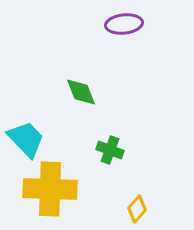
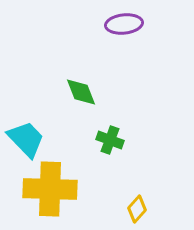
green cross: moved 10 px up
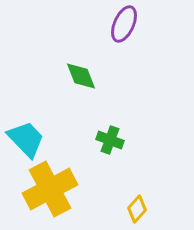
purple ellipse: rotated 60 degrees counterclockwise
green diamond: moved 16 px up
yellow cross: rotated 30 degrees counterclockwise
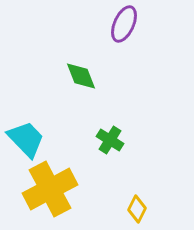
green cross: rotated 12 degrees clockwise
yellow diamond: rotated 16 degrees counterclockwise
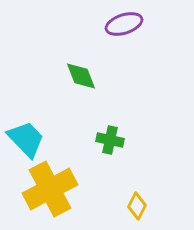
purple ellipse: rotated 48 degrees clockwise
green cross: rotated 20 degrees counterclockwise
yellow diamond: moved 3 px up
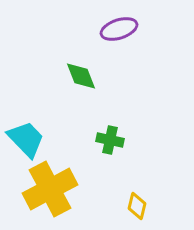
purple ellipse: moved 5 px left, 5 px down
yellow diamond: rotated 12 degrees counterclockwise
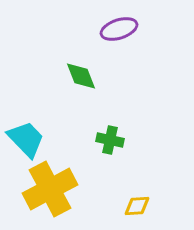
yellow diamond: rotated 72 degrees clockwise
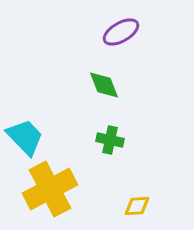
purple ellipse: moved 2 px right, 3 px down; rotated 12 degrees counterclockwise
green diamond: moved 23 px right, 9 px down
cyan trapezoid: moved 1 px left, 2 px up
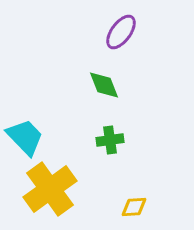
purple ellipse: rotated 24 degrees counterclockwise
green cross: rotated 20 degrees counterclockwise
yellow cross: rotated 8 degrees counterclockwise
yellow diamond: moved 3 px left, 1 px down
